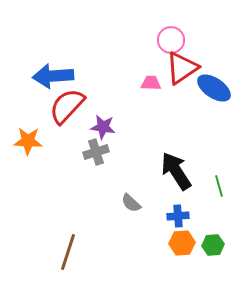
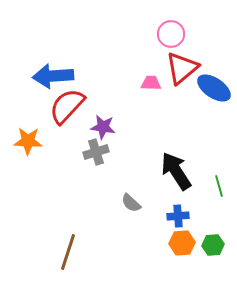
pink circle: moved 6 px up
red triangle: rotated 6 degrees counterclockwise
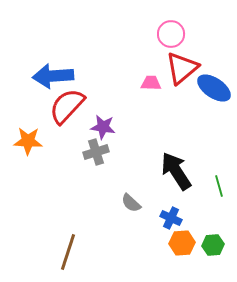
blue cross: moved 7 px left, 2 px down; rotated 30 degrees clockwise
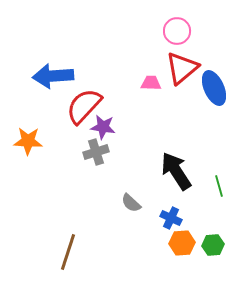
pink circle: moved 6 px right, 3 px up
blue ellipse: rotated 32 degrees clockwise
red semicircle: moved 17 px right
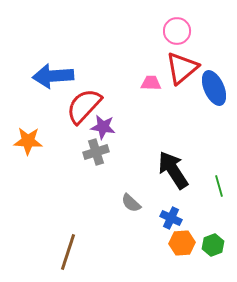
black arrow: moved 3 px left, 1 px up
green hexagon: rotated 15 degrees counterclockwise
